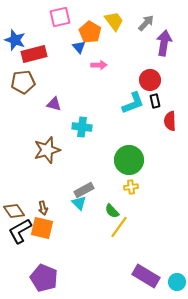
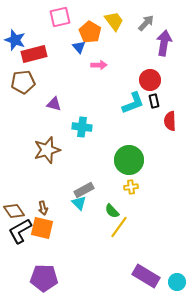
black rectangle: moved 1 px left
purple pentagon: rotated 20 degrees counterclockwise
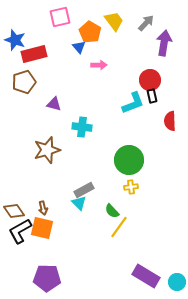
brown pentagon: moved 1 px right; rotated 10 degrees counterclockwise
black rectangle: moved 2 px left, 5 px up
purple pentagon: moved 3 px right
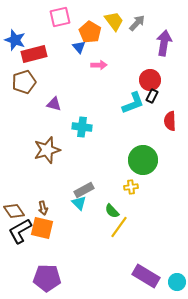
gray arrow: moved 9 px left
black rectangle: rotated 40 degrees clockwise
green circle: moved 14 px right
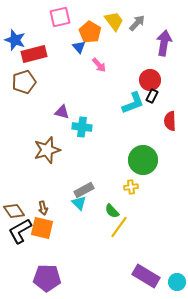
pink arrow: rotated 49 degrees clockwise
purple triangle: moved 8 px right, 8 px down
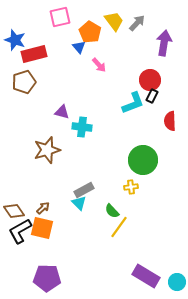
brown arrow: rotated 120 degrees counterclockwise
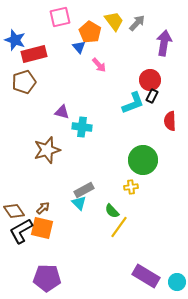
black L-shape: moved 1 px right
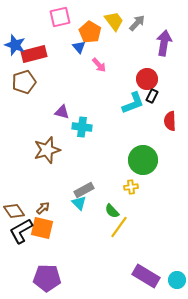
blue star: moved 5 px down
red circle: moved 3 px left, 1 px up
cyan circle: moved 2 px up
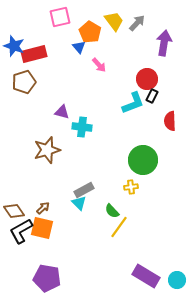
blue star: moved 1 px left, 1 px down
purple pentagon: rotated 8 degrees clockwise
